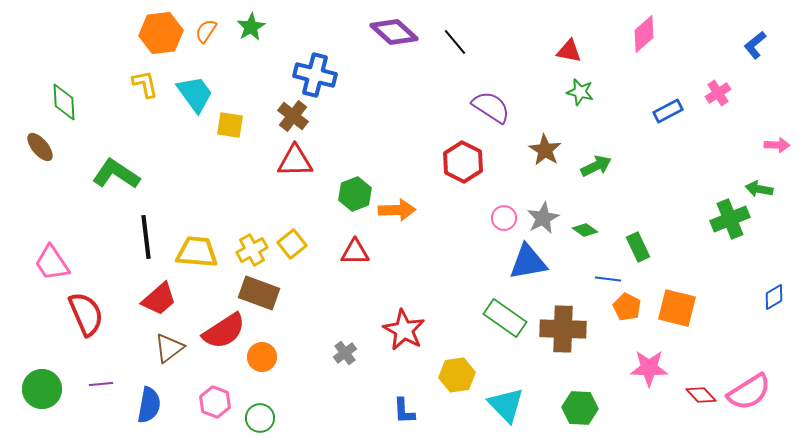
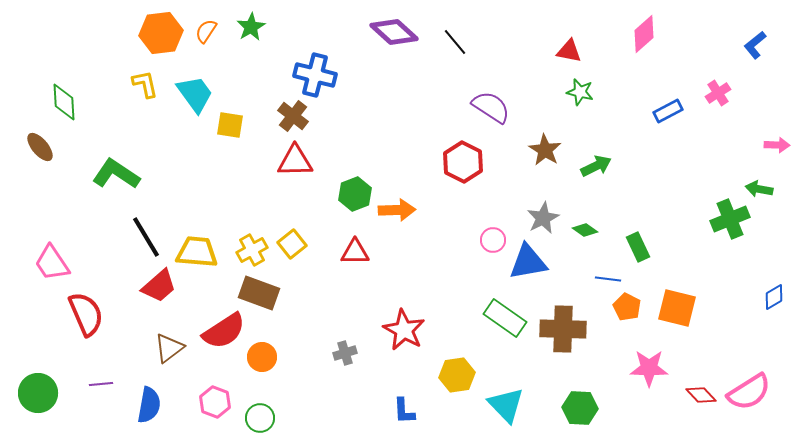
pink circle at (504, 218): moved 11 px left, 22 px down
black line at (146, 237): rotated 24 degrees counterclockwise
red trapezoid at (159, 299): moved 13 px up
gray cross at (345, 353): rotated 20 degrees clockwise
green circle at (42, 389): moved 4 px left, 4 px down
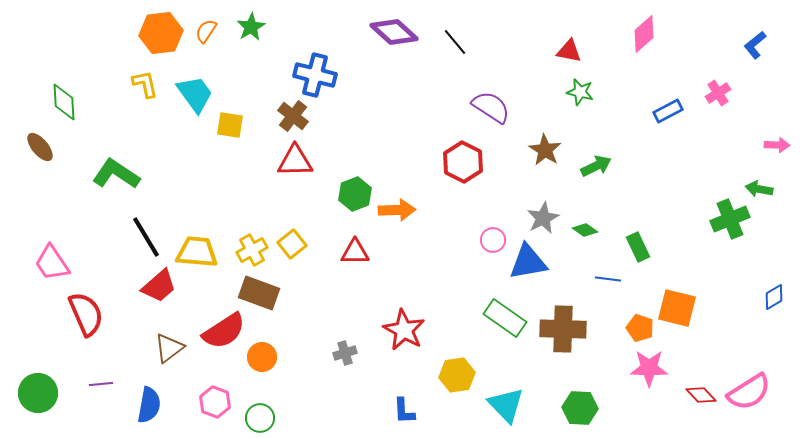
orange pentagon at (627, 307): moved 13 px right, 21 px down; rotated 8 degrees counterclockwise
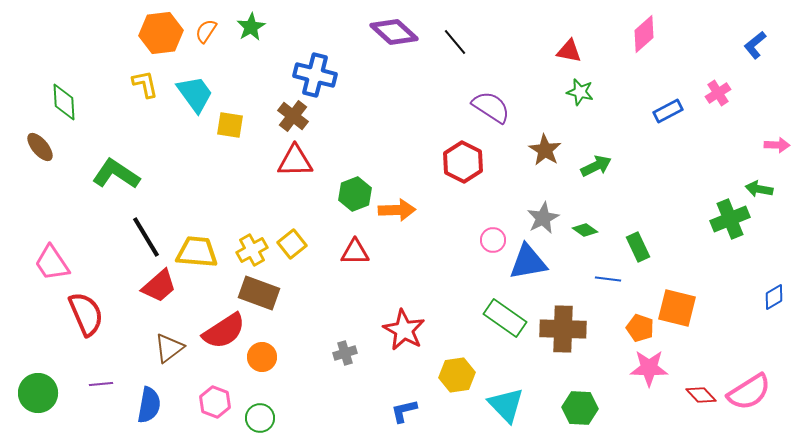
blue L-shape at (404, 411): rotated 80 degrees clockwise
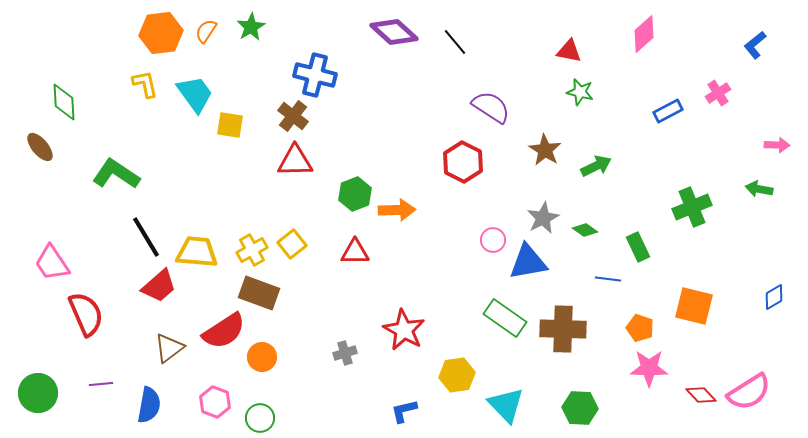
green cross at (730, 219): moved 38 px left, 12 px up
orange square at (677, 308): moved 17 px right, 2 px up
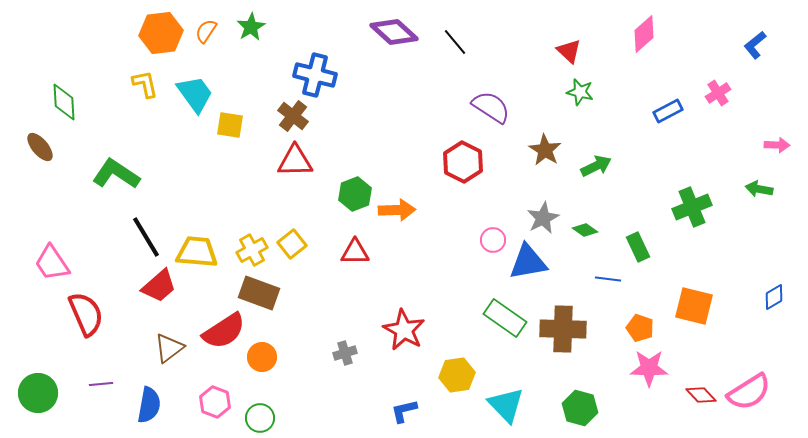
red triangle at (569, 51): rotated 32 degrees clockwise
green hexagon at (580, 408): rotated 12 degrees clockwise
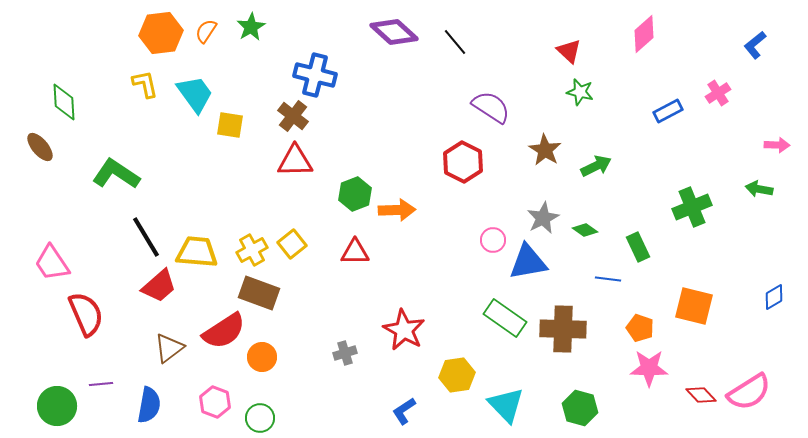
green circle at (38, 393): moved 19 px right, 13 px down
blue L-shape at (404, 411): rotated 20 degrees counterclockwise
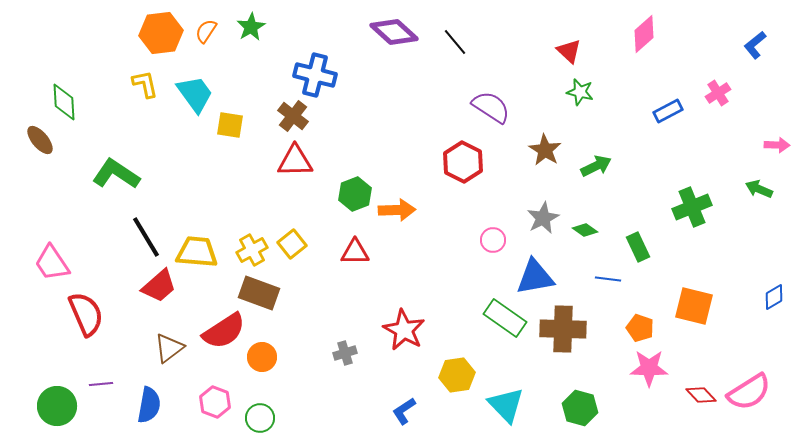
brown ellipse at (40, 147): moved 7 px up
green arrow at (759, 189): rotated 12 degrees clockwise
blue triangle at (528, 262): moved 7 px right, 15 px down
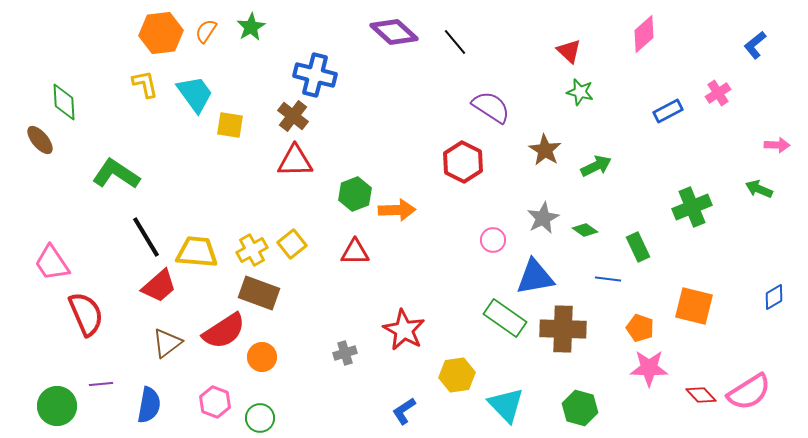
brown triangle at (169, 348): moved 2 px left, 5 px up
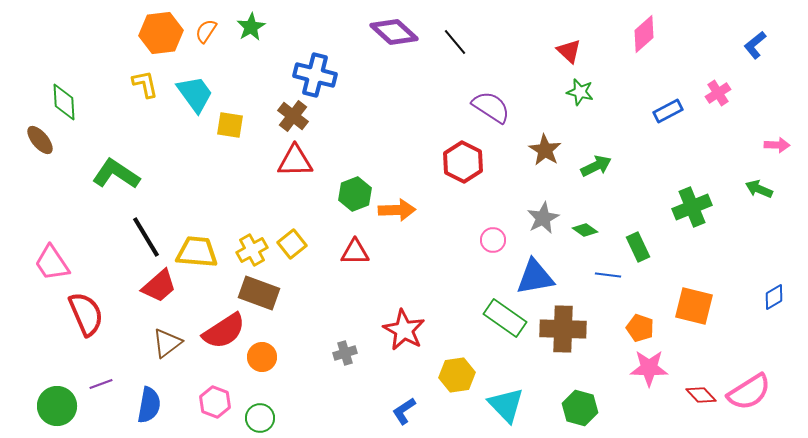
blue line at (608, 279): moved 4 px up
purple line at (101, 384): rotated 15 degrees counterclockwise
